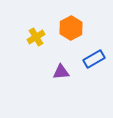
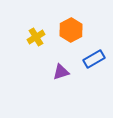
orange hexagon: moved 2 px down
purple triangle: rotated 12 degrees counterclockwise
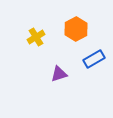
orange hexagon: moved 5 px right, 1 px up
purple triangle: moved 2 px left, 2 px down
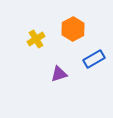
orange hexagon: moved 3 px left
yellow cross: moved 2 px down
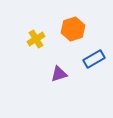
orange hexagon: rotated 10 degrees clockwise
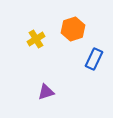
blue rectangle: rotated 35 degrees counterclockwise
purple triangle: moved 13 px left, 18 px down
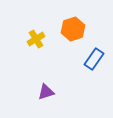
blue rectangle: rotated 10 degrees clockwise
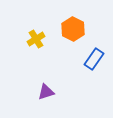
orange hexagon: rotated 15 degrees counterclockwise
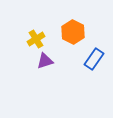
orange hexagon: moved 3 px down
purple triangle: moved 1 px left, 31 px up
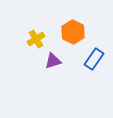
purple triangle: moved 8 px right
